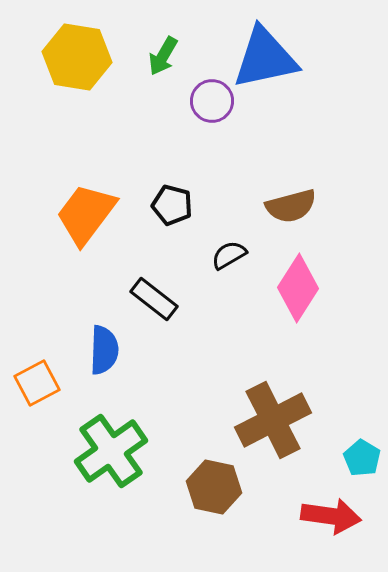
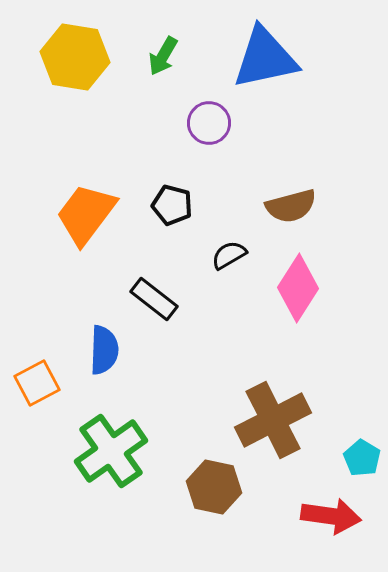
yellow hexagon: moved 2 px left
purple circle: moved 3 px left, 22 px down
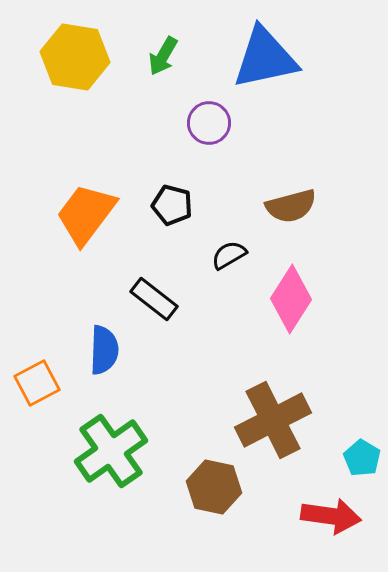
pink diamond: moved 7 px left, 11 px down
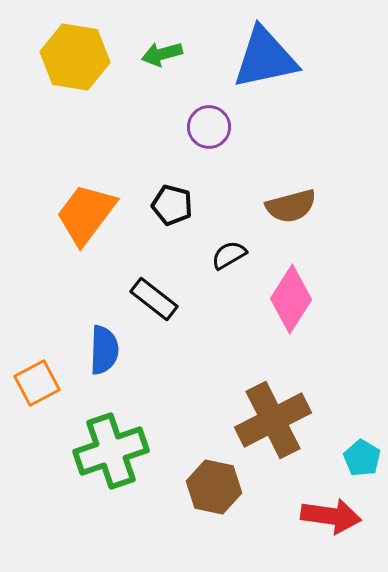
green arrow: moved 1 px left, 2 px up; rotated 45 degrees clockwise
purple circle: moved 4 px down
green cross: rotated 16 degrees clockwise
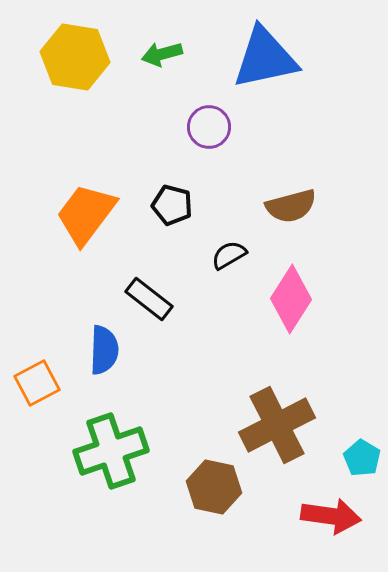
black rectangle: moved 5 px left
brown cross: moved 4 px right, 5 px down
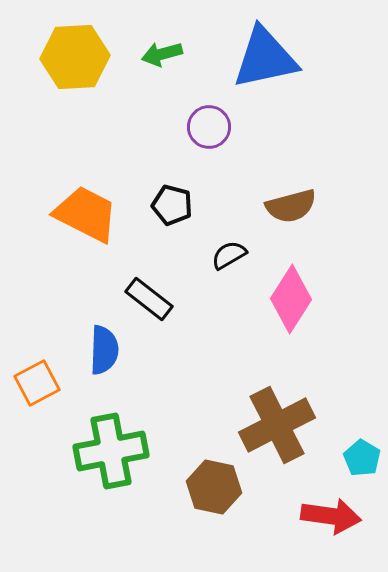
yellow hexagon: rotated 12 degrees counterclockwise
orange trapezoid: rotated 80 degrees clockwise
green cross: rotated 8 degrees clockwise
